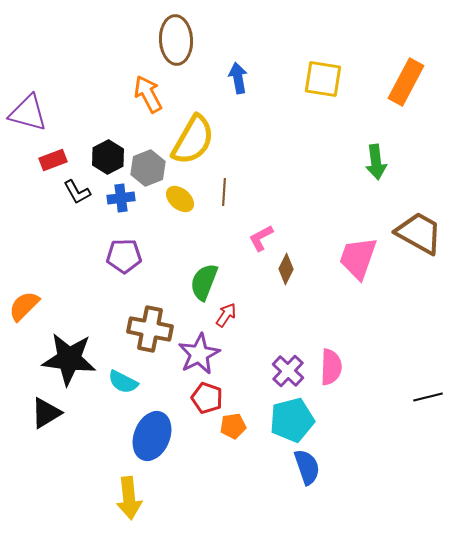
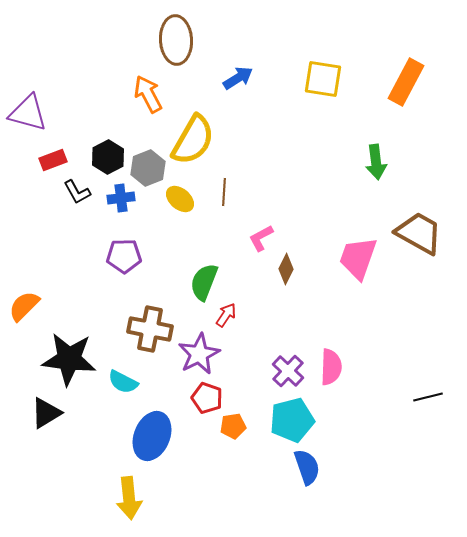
blue arrow: rotated 68 degrees clockwise
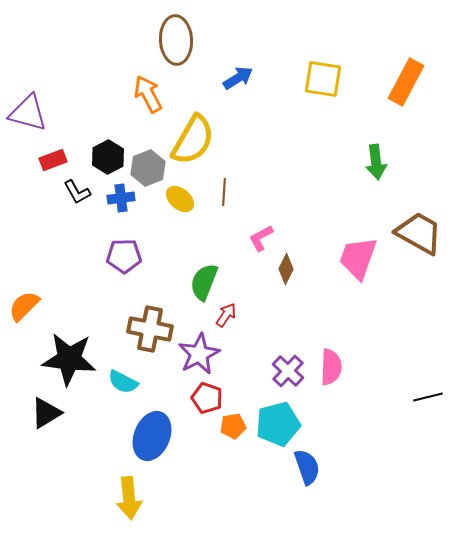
cyan pentagon: moved 14 px left, 4 px down
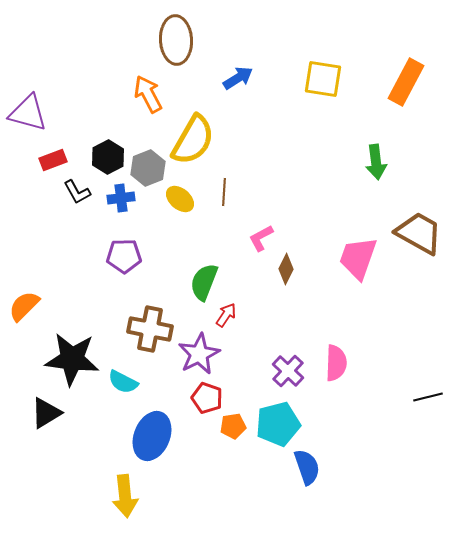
black star: moved 3 px right
pink semicircle: moved 5 px right, 4 px up
yellow arrow: moved 4 px left, 2 px up
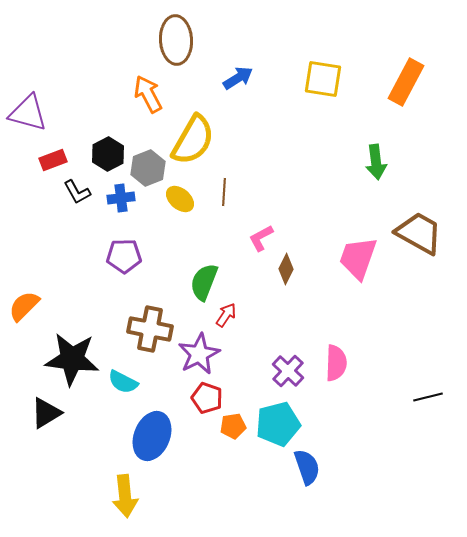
black hexagon: moved 3 px up
